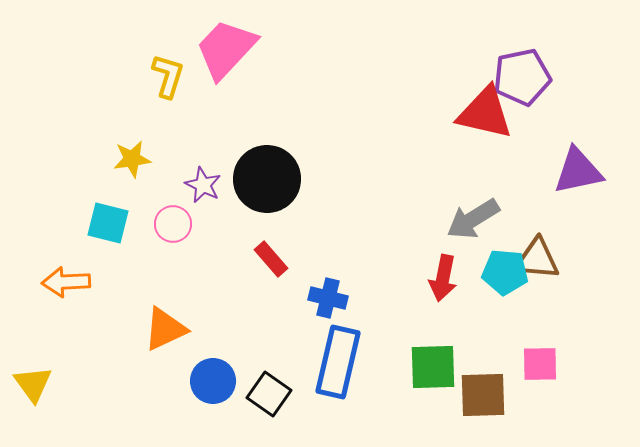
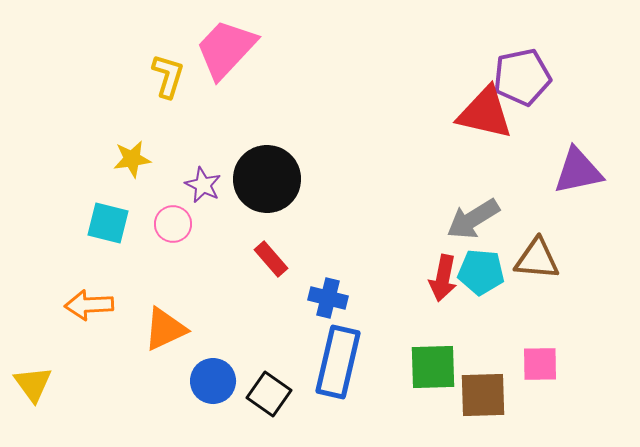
cyan pentagon: moved 24 px left
orange arrow: moved 23 px right, 23 px down
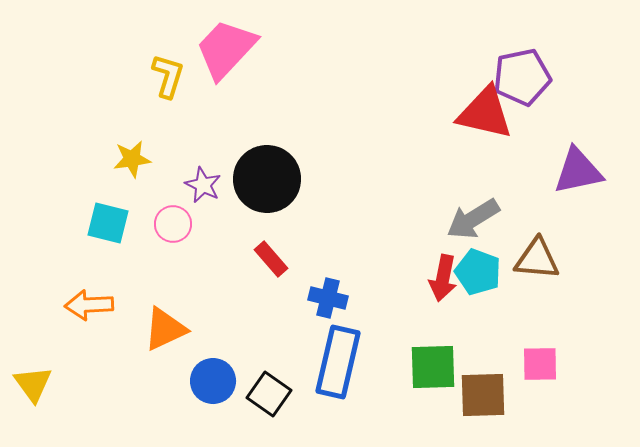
cyan pentagon: moved 3 px left; rotated 15 degrees clockwise
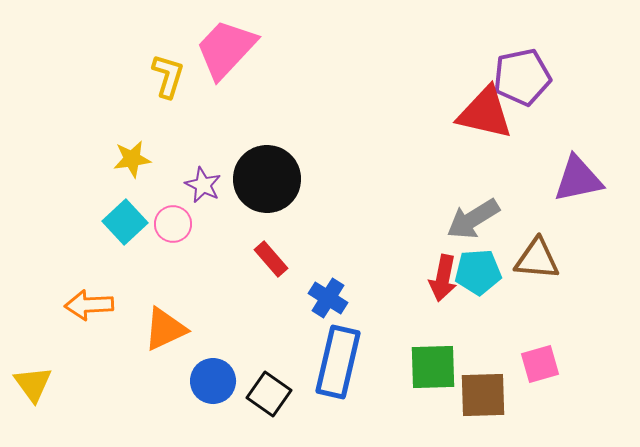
purple triangle: moved 8 px down
cyan square: moved 17 px right, 1 px up; rotated 33 degrees clockwise
cyan pentagon: rotated 24 degrees counterclockwise
blue cross: rotated 18 degrees clockwise
pink square: rotated 15 degrees counterclockwise
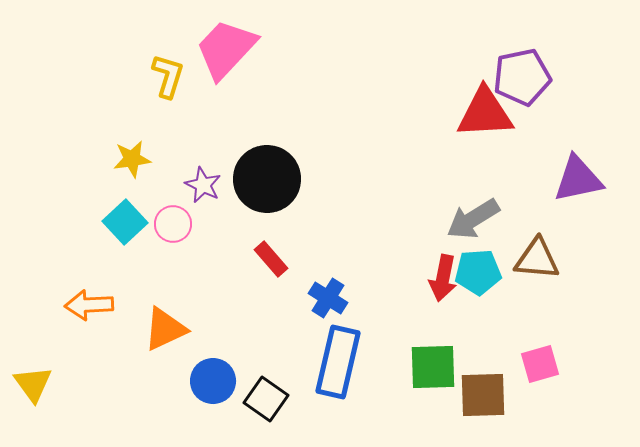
red triangle: rotated 16 degrees counterclockwise
black square: moved 3 px left, 5 px down
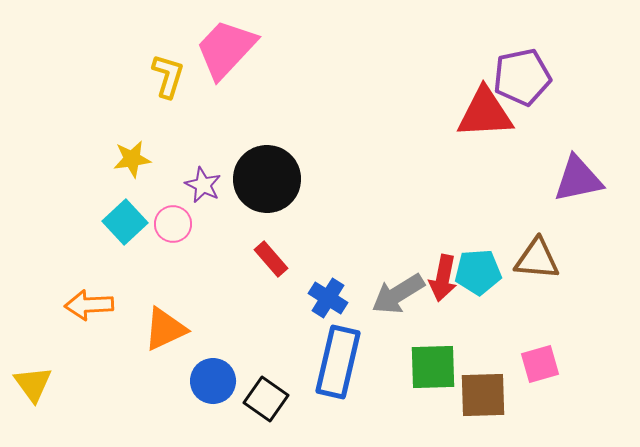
gray arrow: moved 75 px left, 75 px down
